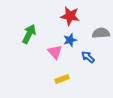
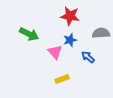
green arrow: rotated 90 degrees clockwise
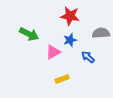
pink triangle: moved 2 px left; rotated 42 degrees clockwise
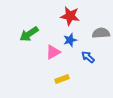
green arrow: rotated 120 degrees clockwise
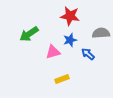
pink triangle: rotated 14 degrees clockwise
blue arrow: moved 3 px up
